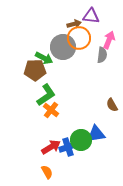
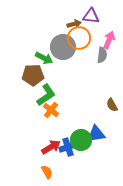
brown pentagon: moved 2 px left, 5 px down
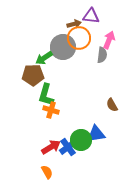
green arrow: rotated 120 degrees clockwise
green L-shape: rotated 140 degrees clockwise
orange cross: rotated 21 degrees counterclockwise
blue cross: rotated 18 degrees counterclockwise
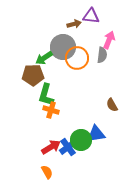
orange circle: moved 2 px left, 20 px down
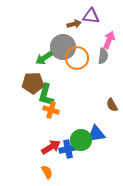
gray semicircle: moved 1 px right, 1 px down
brown pentagon: moved 8 px down
blue cross: moved 2 px down; rotated 24 degrees clockwise
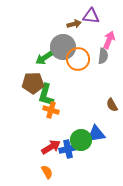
orange circle: moved 1 px right, 1 px down
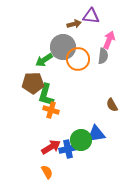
green arrow: moved 2 px down
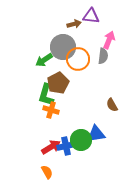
brown pentagon: moved 25 px right; rotated 25 degrees counterclockwise
blue cross: moved 2 px left, 3 px up
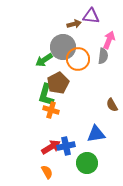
green circle: moved 6 px right, 23 px down
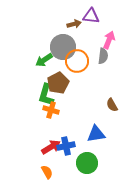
orange circle: moved 1 px left, 2 px down
